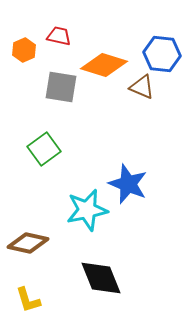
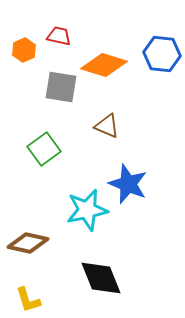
brown triangle: moved 35 px left, 39 px down
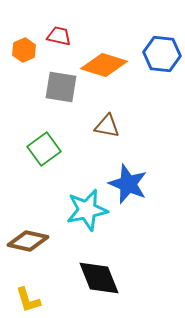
brown triangle: rotated 12 degrees counterclockwise
brown diamond: moved 2 px up
black diamond: moved 2 px left
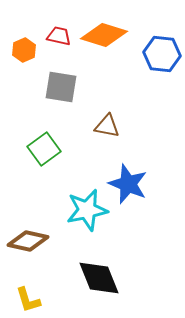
orange diamond: moved 30 px up
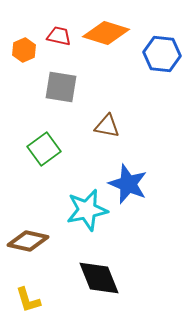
orange diamond: moved 2 px right, 2 px up
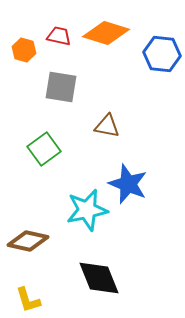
orange hexagon: rotated 20 degrees counterclockwise
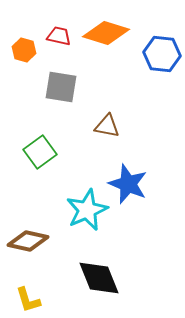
green square: moved 4 px left, 3 px down
cyan star: rotated 12 degrees counterclockwise
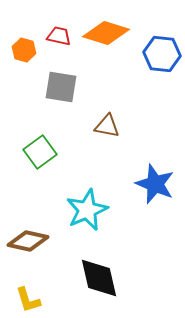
blue star: moved 27 px right
black diamond: rotated 9 degrees clockwise
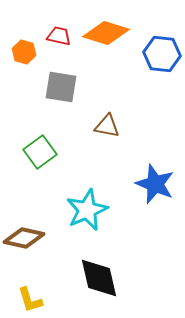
orange hexagon: moved 2 px down
brown diamond: moved 4 px left, 3 px up
yellow L-shape: moved 2 px right
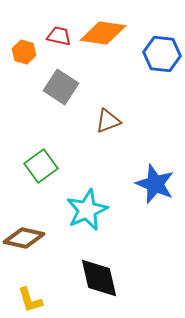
orange diamond: moved 3 px left; rotated 9 degrees counterclockwise
gray square: rotated 24 degrees clockwise
brown triangle: moved 1 px right, 5 px up; rotated 32 degrees counterclockwise
green square: moved 1 px right, 14 px down
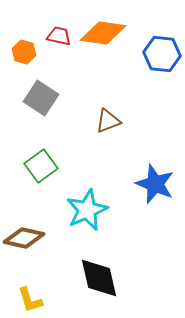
gray square: moved 20 px left, 11 px down
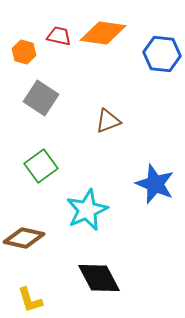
black diamond: rotated 15 degrees counterclockwise
